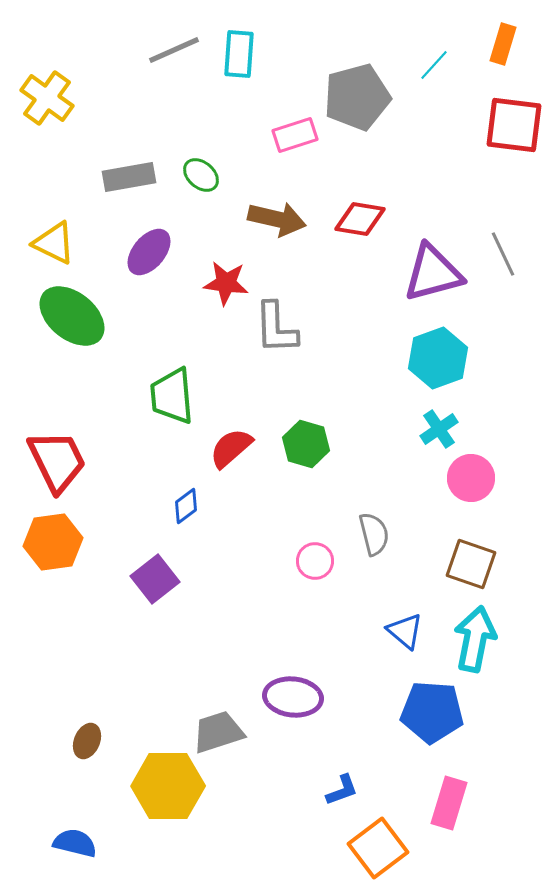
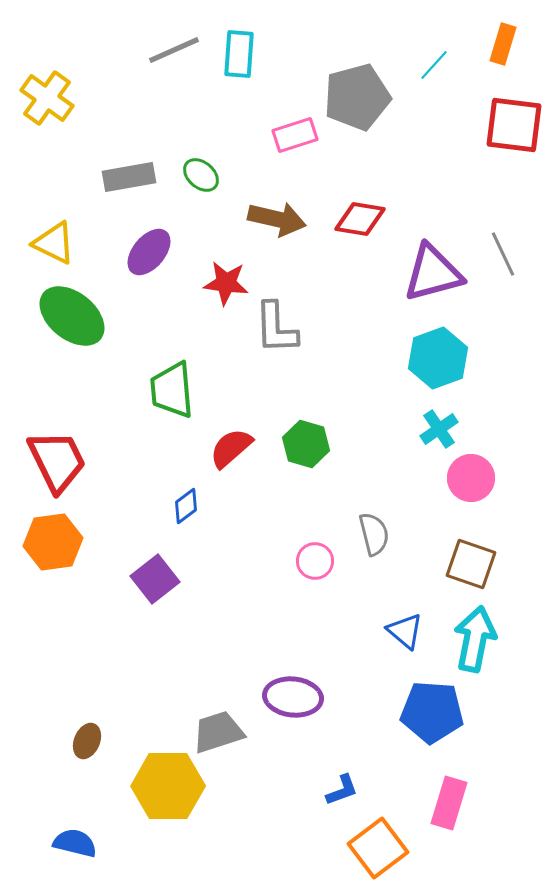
green trapezoid at (172, 396): moved 6 px up
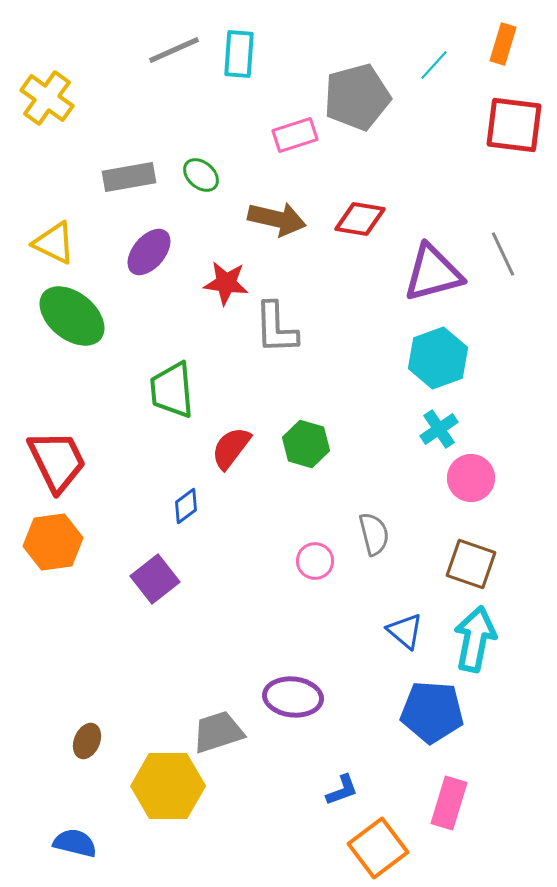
red semicircle at (231, 448): rotated 12 degrees counterclockwise
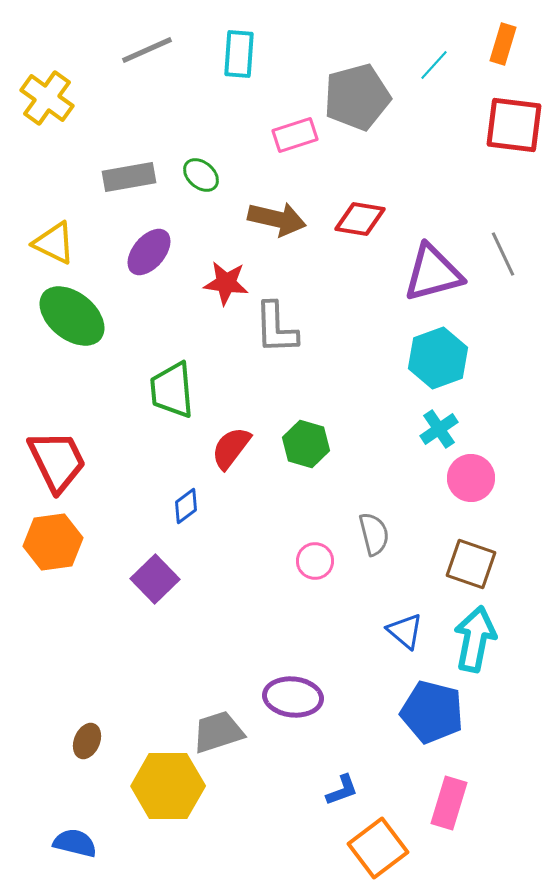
gray line at (174, 50): moved 27 px left
purple square at (155, 579): rotated 6 degrees counterclockwise
blue pentagon at (432, 712): rotated 10 degrees clockwise
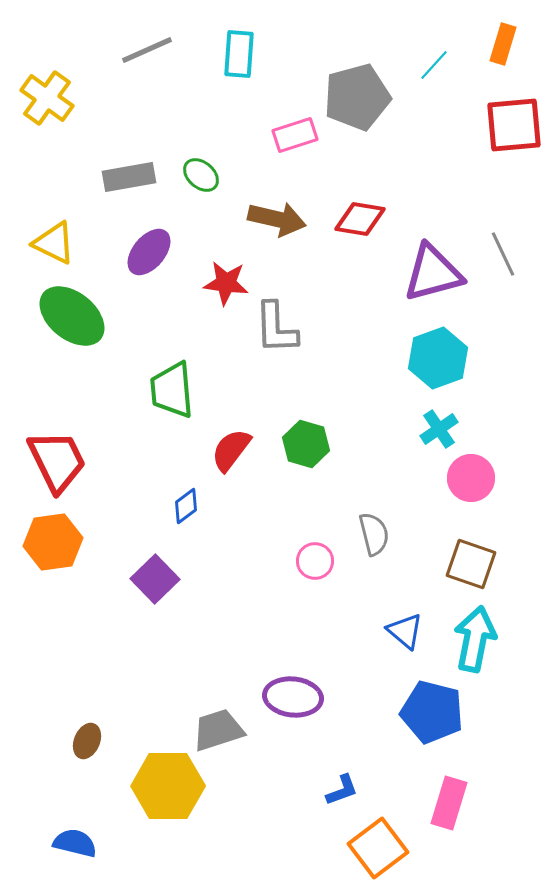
red square at (514, 125): rotated 12 degrees counterclockwise
red semicircle at (231, 448): moved 2 px down
gray trapezoid at (218, 732): moved 2 px up
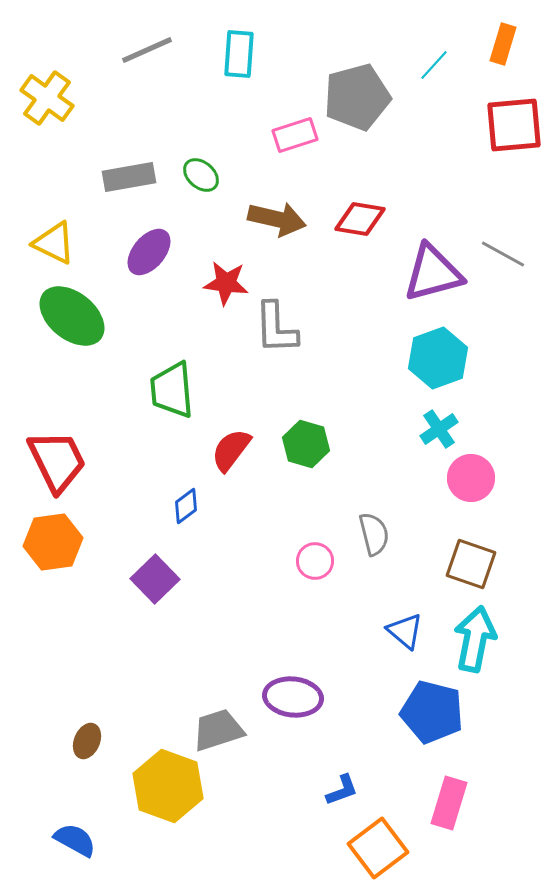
gray line at (503, 254): rotated 36 degrees counterclockwise
yellow hexagon at (168, 786): rotated 20 degrees clockwise
blue semicircle at (75, 843): moved 3 px up; rotated 15 degrees clockwise
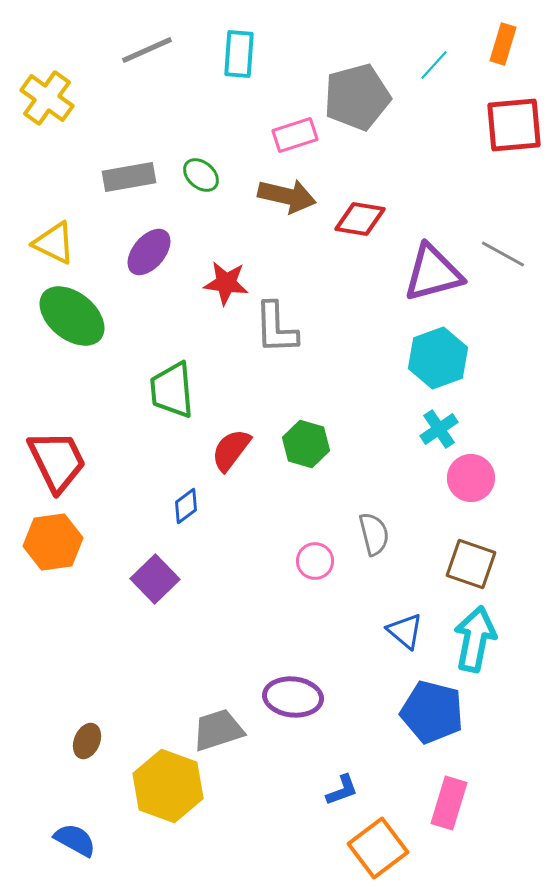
brown arrow at (277, 219): moved 10 px right, 23 px up
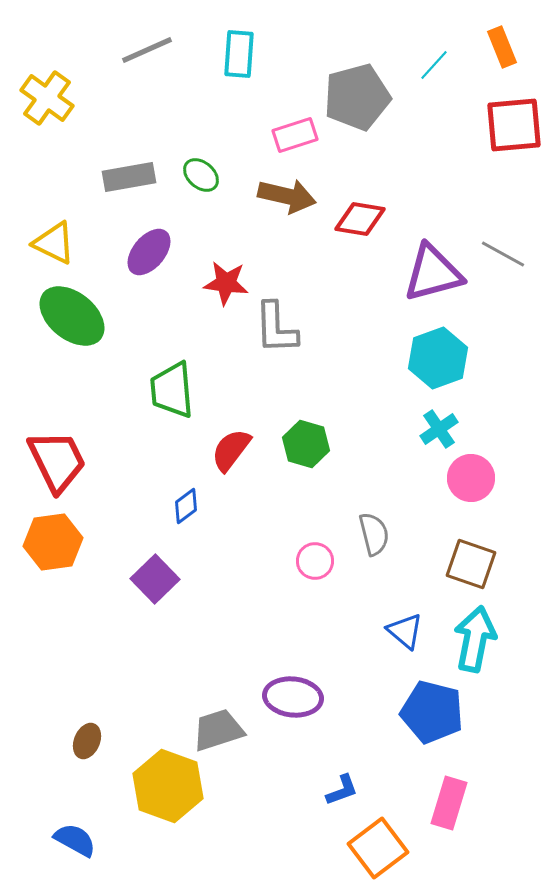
orange rectangle at (503, 44): moved 1 px left, 3 px down; rotated 39 degrees counterclockwise
